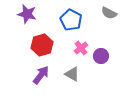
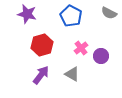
blue pentagon: moved 4 px up
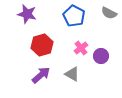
blue pentagon: moved 3 px right
purple arrow: rotated 12 degrees clockwise
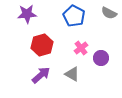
purple star: rotated 18 degrees counterclockwise
purple circle: moved 2 px down
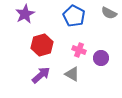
purple star: moved 2 px left; rotated 24 degrees counterclockwise
pink cross: moved 2 px left, 2 px down; rotated 32 degrees counterclockwise
